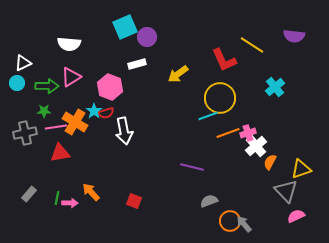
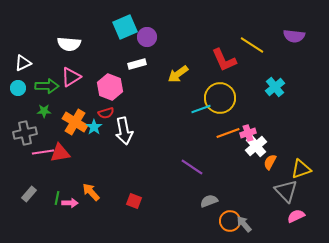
cyan circle: moved 1 px right, 5 px down
cyan star: moved 16 px down
cyan line: moved 7 px left, 7 px up
pink line: moved 13 px left, 25 px down
purple line: rotated 20 degrees clockwise
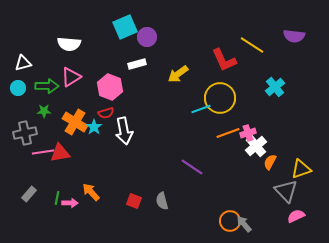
white triangle: rotated 12 degrees clockwise
gray semicircle: moved 47 px left; rotated 84 degrees counterclockwise
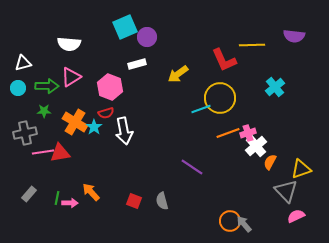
yellow line: rotated 35 degrees counterclockwise
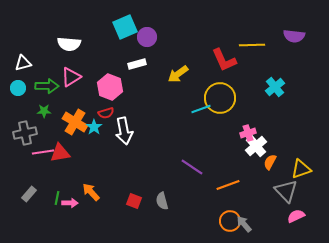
orange line: moved 52 px down
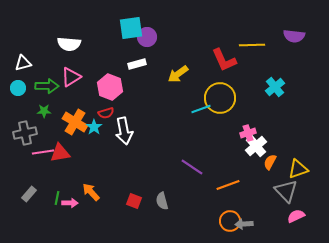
cyan square: moved 6 px right, 1 px down; rotated 15 degrees clockwise
yellow triangle: moved 3 px left
gray arrow: rotated 54 degrees counterclockwise
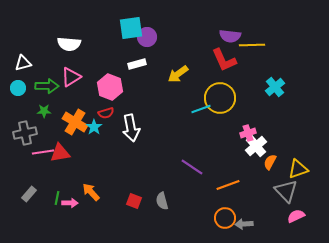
purple semicircle: moved 64 px left
white arrow: moved 7 px right, 3 px up
orange circle: moved 5 px left, 3 px up
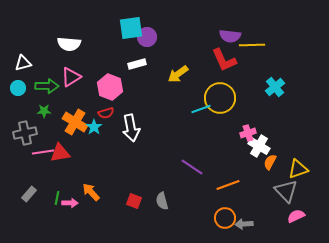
white cross: moved 3 px right; rotated 20 degrees counterclockwise
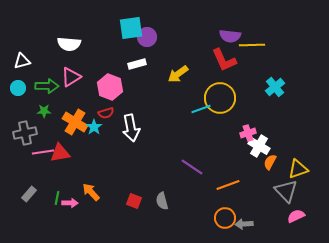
white triangle: moved 1 px left, 2 px up
